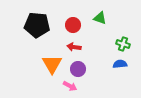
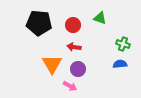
black pentagon: moved 2 px right, 2 px up
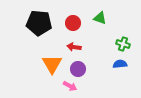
red circle: moved 2 px up
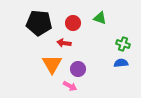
red arrow: moved 10 px left, 4 px up
blue semicircle: moved 1 px right, 1 px up
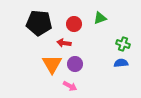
green triangle: rotated 40 degrees counterclockwise
red circle: moved 1 px right, 1 px down
purple circle: moved 3 px left, 5 px up
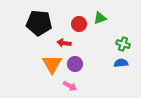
red circle: moved 5 px right
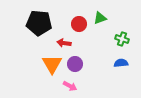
green cross: moved 1 px left, 5 px up
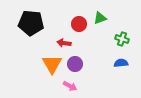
black pentagon: moved 8 px left
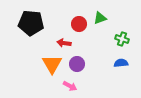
purple circle: moved 2 px right
